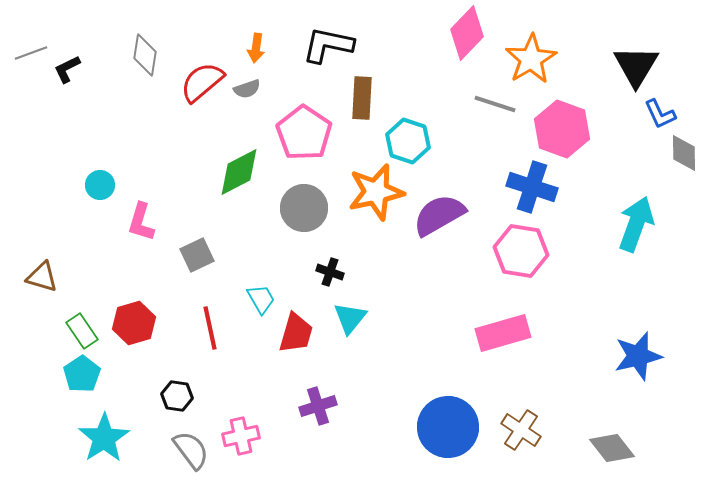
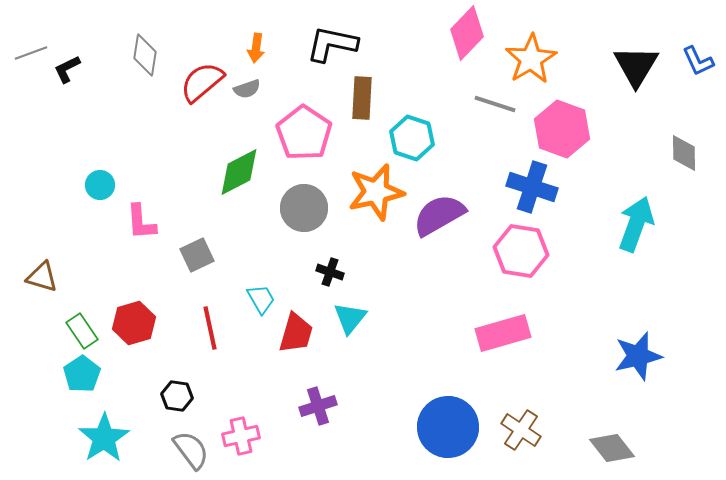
black L-shape at (328, 45): moved 4 px right, 1 px up
blue L-shape at (660, 114): moved 38 px right, 53 px up
cyan hexagon at (408, 141): moved 4 px right, 3 px up
pink L-shape at (141, 222): rotated 21 degrees counterclockwise
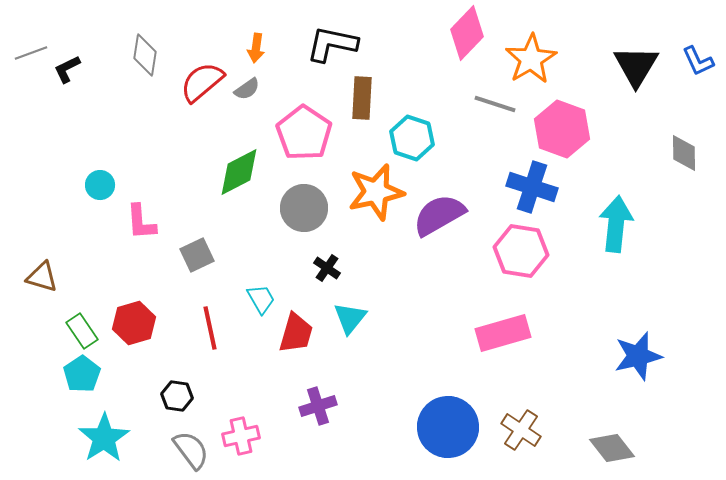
gray semicircle at (247, 89): rotated 16 degrees counterclockwise
cyan arrow at (636, 224): moved 20 px left; rotated 14 degrees counterclockwise
black cross at (330, 272): moved 3 px left, 4 px up; rotated 16 degrees clockwise
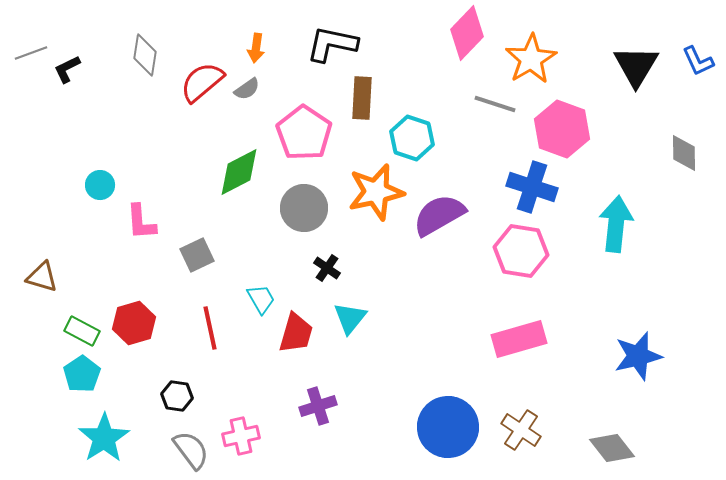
green rectangle at (82, 331): rotated 28 degrees counterclockwise
pink rectangle at (503, 333): moved 16 px right, 6 px down
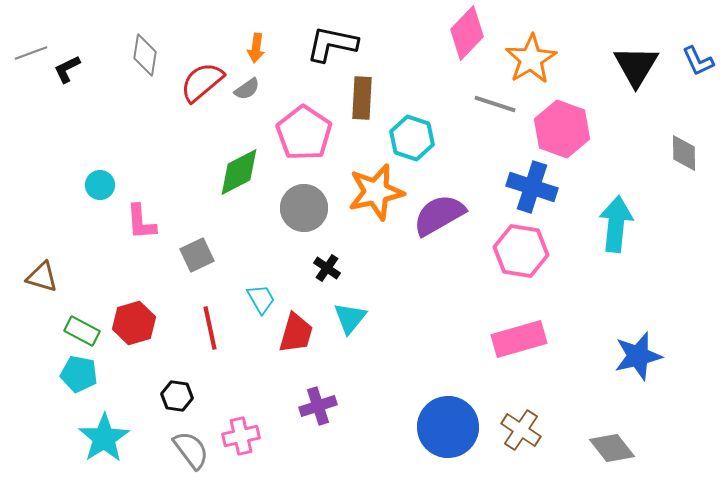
cyan pentagon at (82, 374): moved 3 px left; rotated 27 degrees counterclockwise
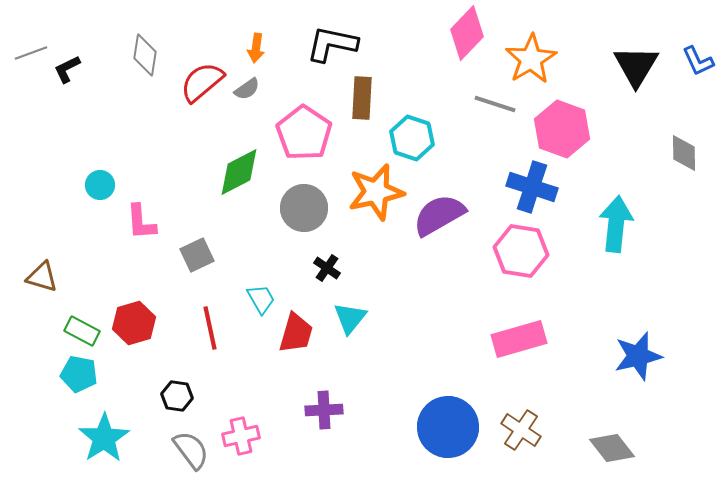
purple cross at (318, 406): moved 6 px right, 4 px down; rotated 15 degrees clockwise
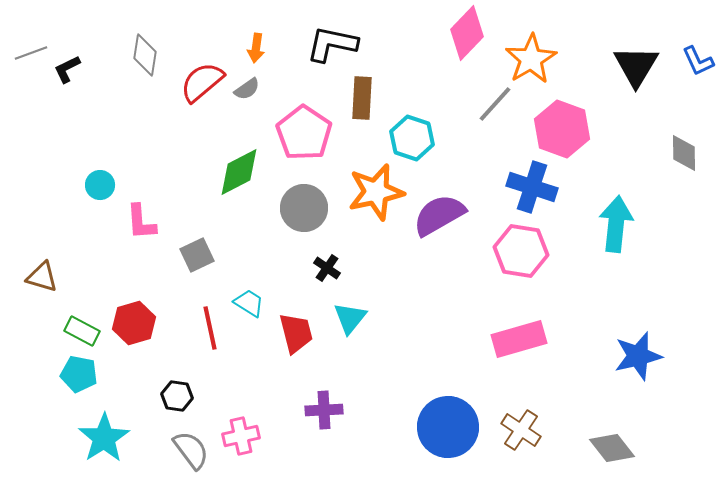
gray line at (495, 104): rotated 66 degrees counterclockwise
cyan trapezoid at (261, 299): moved 12 px left, 4 px down; rotated 28 degrees counterclockwise
red trapezoid at (296, 333): rotated 30 degrees counterclockwise
